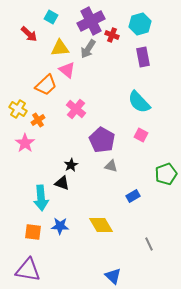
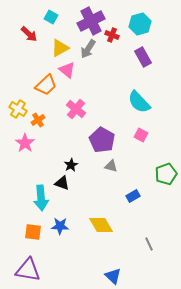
yellow triangle: rotated 24 degrees counterclockwise
purple rectangle: rotated 18 degrees counterclockwise
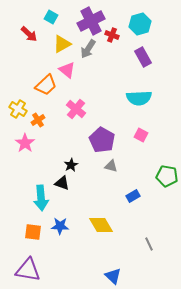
yellow triangle: moved 2 px right, 4 px up
cyan semicircle: moved 4 px up; rotated 50 degrees counterclockwise
green pentagon: moved 1 px right, 2 px down; rotated 30 degrees clockwise
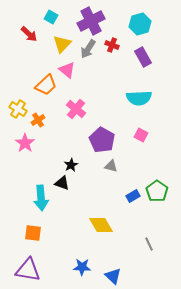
red cross: moved 10 px down
yellow triangle: rotated 18 degrees counterclockwise
green pentagon: moved 10 px left, 15 px down; rotated 25 degrees clockwise
blue star: moved 22 px right, 41 px down
orange square: moved 1 px down
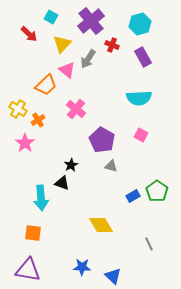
purple cross: rotated 12 degrees counterclockwise
gray arrow: moved 10 px down
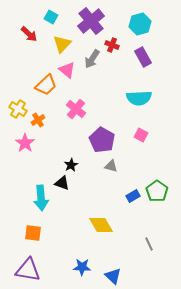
gray arrow: moved 4 px right
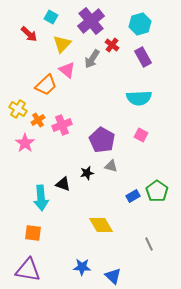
red cross: rotated 16 degrees clockwise
pink cross: moved 14 px left, 16 px down; rotated 30 degrees clockwise
black star: moved 16 px right, 8 px down; rotated 16 degrees clockwise
black triangle: moved 1 px right, 1 px down
